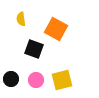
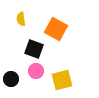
pink circle: moved 9 px up
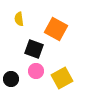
yellow semicircle: moved 2 px left
yellow square: moved 2 px up; rotated 15 degrees counterclockwise
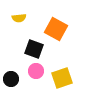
yellow semicircle: moved 1 px up; rotated 88 degrees counterclockwise
yellow square: rotated 10 degrees clockwise
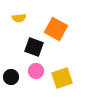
black square: moved 2 px up
black circle: moved 2 px up
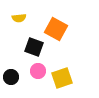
pink circle: moved 2 px right
